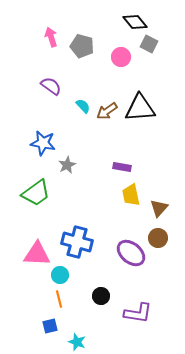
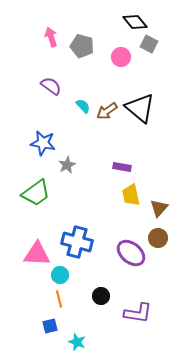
black triangle: rotated 44 degrees clockwise
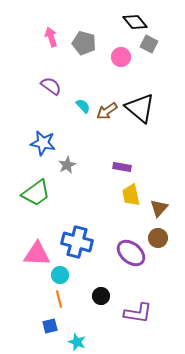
gray pentagon: moved 2 px right, 3 px up
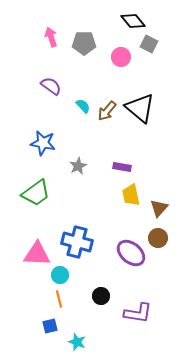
black diamond: moved 2 px left, 1 px up
gray pentagon: rotated 15 degrees counterclockwise
brown arrow: rotated 15 degrees counterclockwise
gray star: moved 11 px right, 1 px down
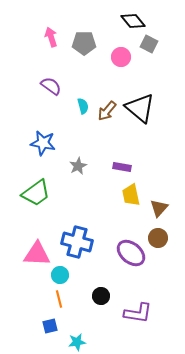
cyan semicircle: rotated 28 degrees clockwise
cyan star: rotated 30 degrees counterclockwise
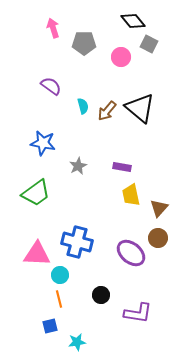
pink arrow: moved 2 px right, 9 px up
black circle: moved 1 px up
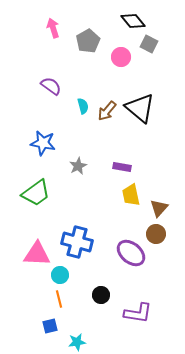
gray pentagon: moved 4 px right, 2 px up; rotated 30 degrees counterclockwise
brown circle: moved 2 px left, 4 px up
